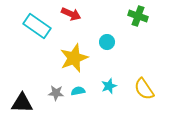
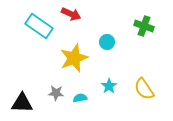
green cross: moved 6 px right, 10 px down
cyan rectangle: moved 2 px right
cyan star: rotated 14 degrees counterclockwise
cyan semicircle: moved 2 px right, 7 px down
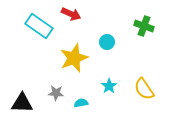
cyan semicircle: moved 1 px right, 5 px down
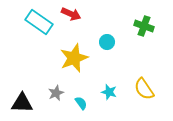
cyan rectangle: moved 4 px up
cyan star: moved 6 px down; rotated 21 degrees counterclockwise
gray star: rotated 28 degrees counterclockwise
cyan semicircle: rotated 64 degrees clockwise
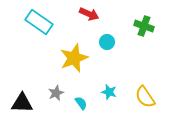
red arrow: moved 18 px right
yellow semicircle: moved 1 px right, 8 px down
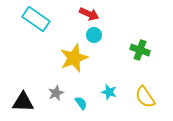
cyan rectangle: moved 3 px left, 3 px up
green cross: moved 4 px left, 24 px down
cyan circle: moved 13 px left, 7 px up
black triangle: moved 1 px right, 1 px up
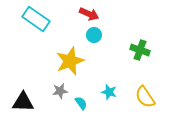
yellow star: moved 4 px left, 3 px down
gray star: moved 4 px right, 2 px up; rotated 14 degrees clockwise
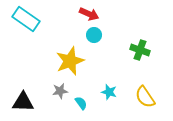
cyan rectangle: moved 10 px left
